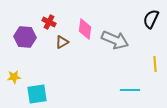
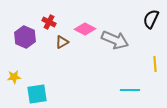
pink diamond: rotated 70 degrees counterclockwise
purple hexagon: rotated 20 degrees clockwise
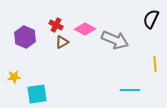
red cross: moved 7 px right, 3 px down
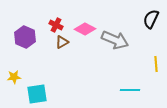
yellow line: moved 1 px right
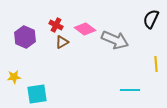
pink diamond: rotated 10 degrees clockwise
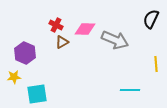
pink diamond: rotated 35 degrees counterclockwise
purple hexagon: moved 16 px down
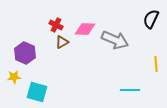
cyan square: moved 2 px up; rotated 25 degrees clockwise
